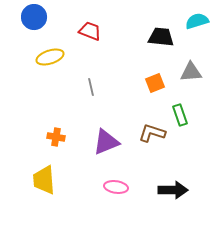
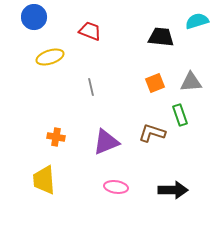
gray triangle: moved 10 px down
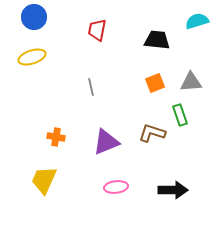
red trapezoid: moved 7 px right, 1 px up; rotated 100 degrees counterclockwise
black trapezoid: moved 4 px left, 3 px down
yellow ellipse: moved 18 px left
yellow trapezoid: rotated 28 degrees clockwise
pink ellipse: rotated 15 degrees counterclockwise
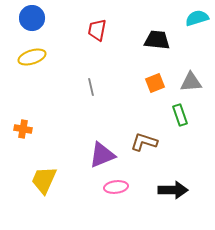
blue circle: moved 2 px left, 1 px down
cyan semicircle: moved 3 px up
brown L-shape: moved 8 px left, 9 px down
orange cross: moved 33 px left, 8 px up
purple triangle: moved 4 px left, 13 px down
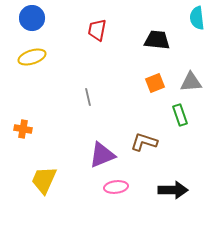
cyan semicircle: rotated 80 degrees counterclockwise
gray line: moved 3 px left, 10 px down
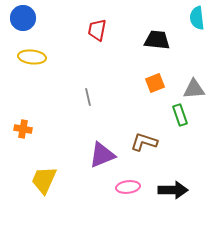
blue circle: moved 9 px left
yellow ellipse: rotated 24 degrees clockwise
gray triangle: moved 3 px right, 7 px down
pink ellipse: moved 12 px right
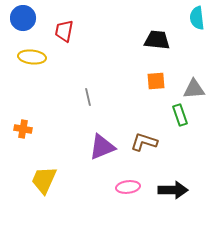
red trapezoid: moved 33 px left, 1 px down
orange square: moved 1 px right, 2 px up; rotated 18 degrees clockwise
purple triangle: moved 8 px up
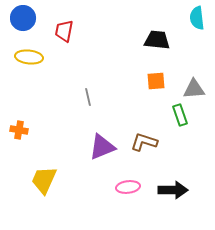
yellow ellipse: moved 3 px left
orange cross: moved 4 px left, 1 px down
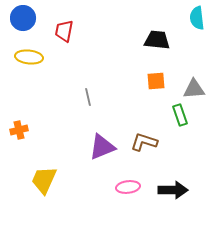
orange cross: rotated 24 degrees counterclockwise
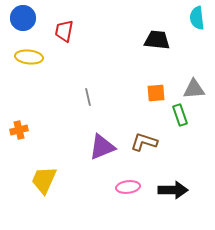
orange square: moved 12 px down
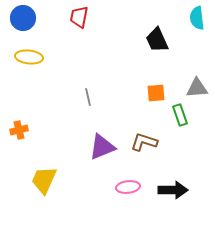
red trapezoid: moved 15 px right, 14 px up
black trapezoid: rotated 120 degrees counterclockwise
gray triangle: moved 3 px right, 1 px up
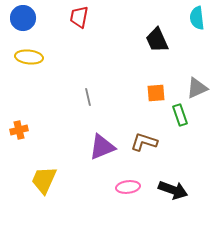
gray triangle: rotated 20 degrees counterclockwise
black arrow: rotated 20 degrees clockwise
